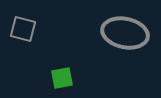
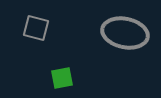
gray square: moved 13 px right, 1 px up
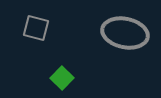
green square: rotated 35 degrees counterclockwise
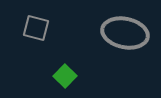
green square: moved 3 px right, 2 px up
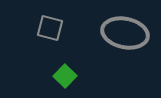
gray square: moved 14 px right
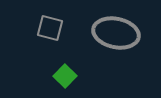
gray ellipse: moved 9 px left
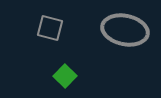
gray ellipse: moved 9 px right, 3 px up
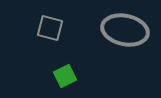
green square: rotated 20 degrees clockwise
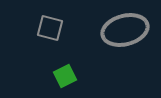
gray ellipse: rotated 27 degrees counterclockwise
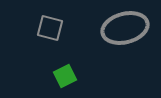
gray ellipse: moved 2 px up
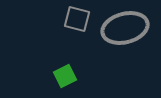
gray square: moved 27 px right, 9 px up
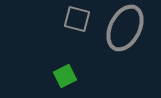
gray ellipse: rotated 48 degrees counterclockwise
